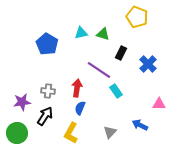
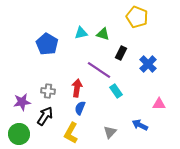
green circle: moved 2 px right, 1 px down
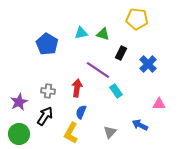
yellow pentagon: moved 2 px down; rotated 15 degrees counterclockwise
purple line: moved 1 px left
purple star: moved 3 px left; rotated 18 degrees counterclockwise
blue semicircle: moved 1 px right, 4 px down
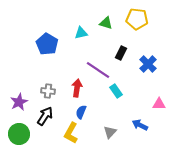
green triangle: moved 3 px right, 11 px up
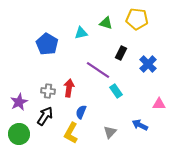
red arrow: moved 8 px left
